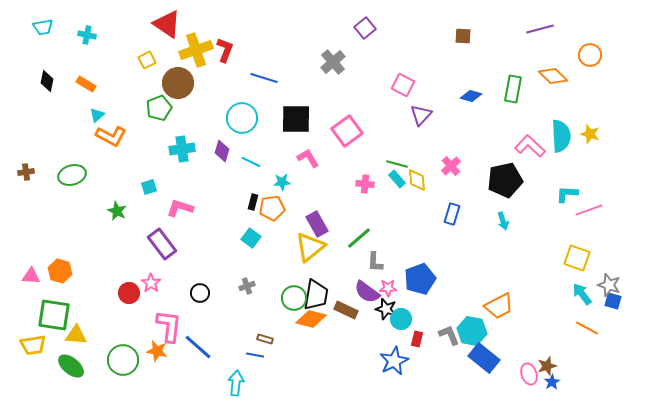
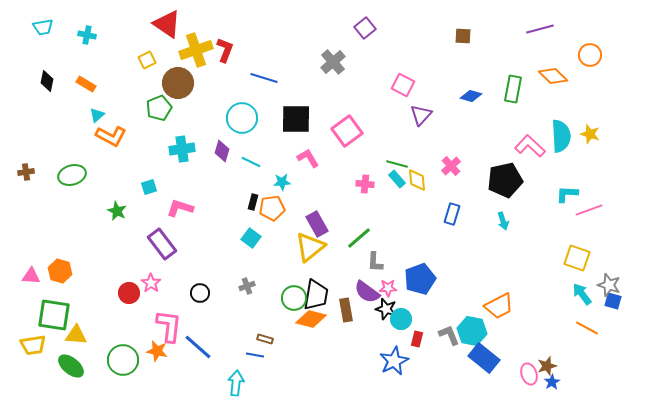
brown rectangle at (346, 310): rotated 55 degrees clockwise
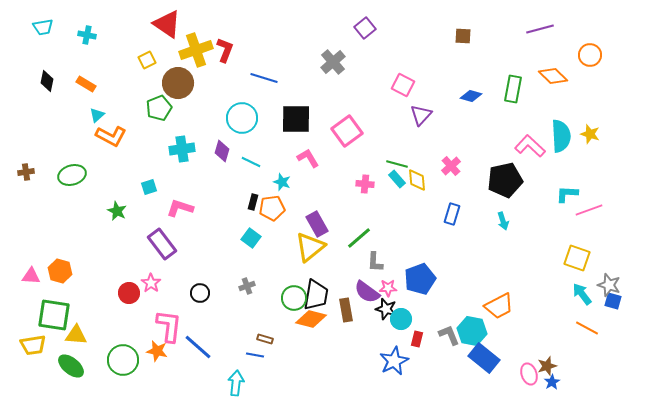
cyan star at (282, 182): rotated 24 degrees clockwise
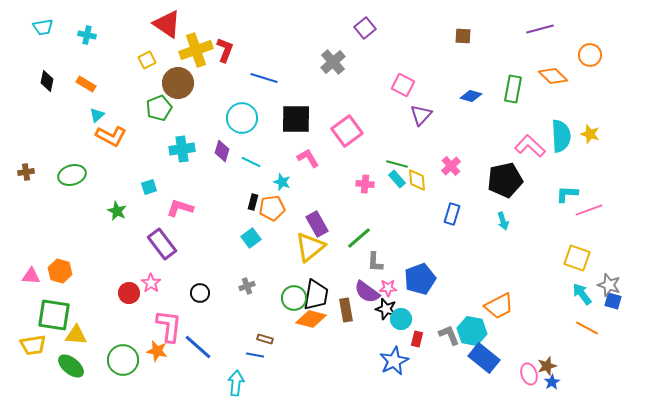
cyan square at (251, 238): rotated 18 degrees clockwise
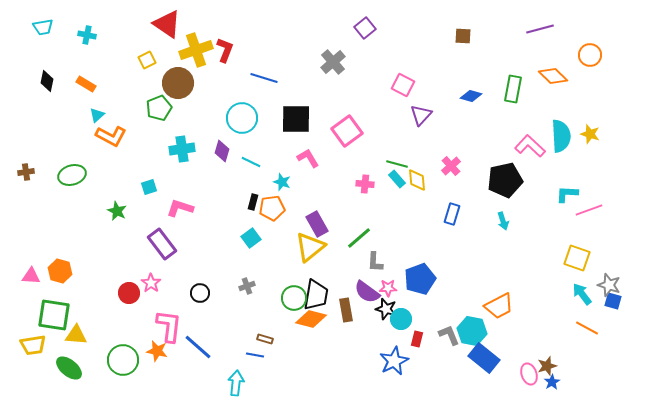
green ellipse at (71, 366): moved 2 px left, 2 px down
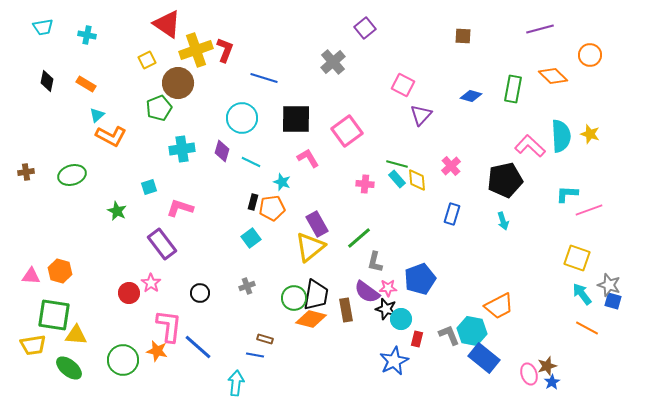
gray L-shape at (375, 262): rotated 10 degrees clockwise
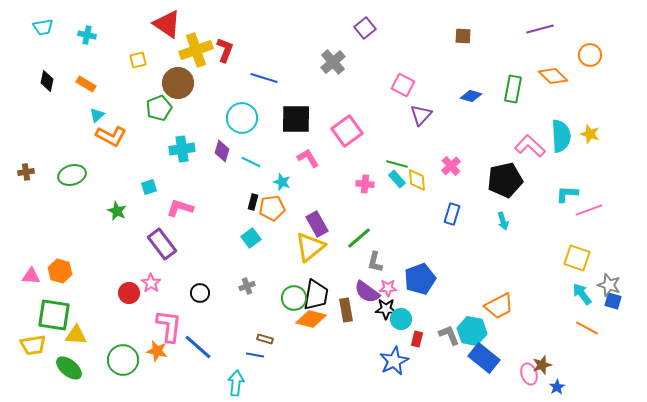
yellow square at (147, 60): moved 9 px left; rotated 12 degrees clockwise
black star at (386, 309): rotated 15 degrees counterclockwise
brown star at (547, 366): moved 5 px left, 1 px up
blue star at (552, 382): moved 5 px right, 5 px down
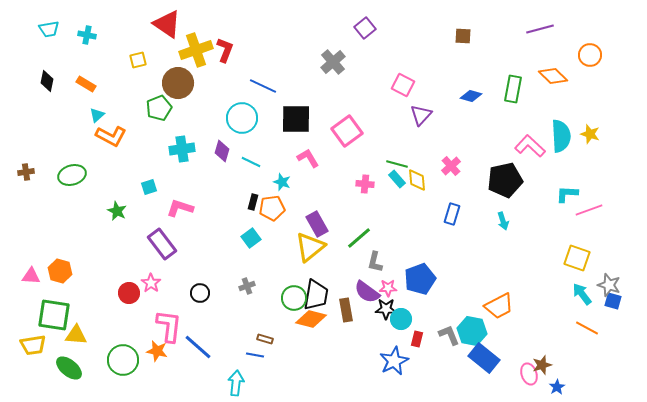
cyan trapezoid at (43, 27): moved 6 px right, 2 px down
blue line at (264, 78): moved 1 px left, 8 px down; rotated 8 degrees clockwise
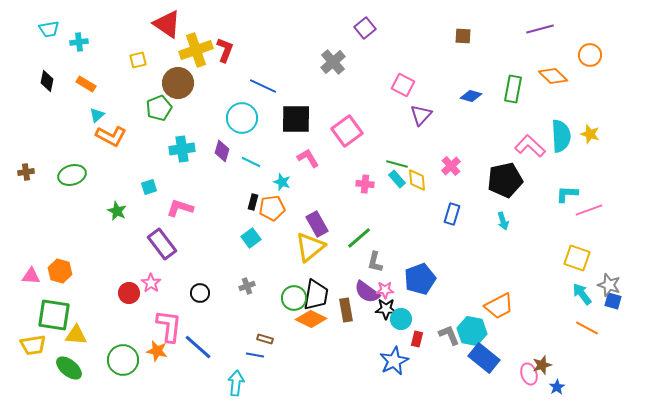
cyan cross at (87, 35): moved 8 px left, 7 px down; rotated 18 degrees counterclockwise
pink star at (388, 288): moved 3 px left, 2 px down
orange diamond at (311, 319): rotated 12 degrees clockwise
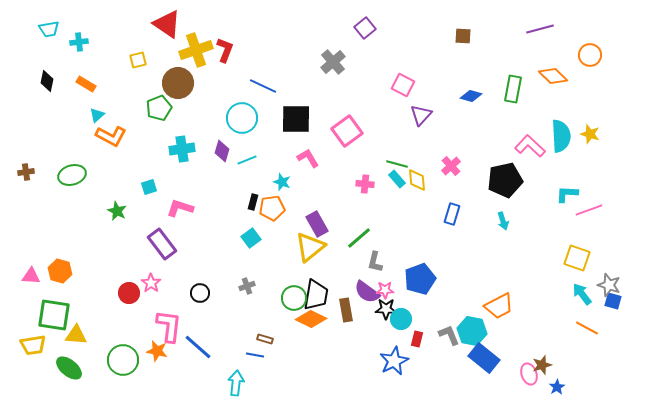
cyan line at (251, 162): moved 4 px left, 2 px up; rotated 48 degrees counterclockwise
